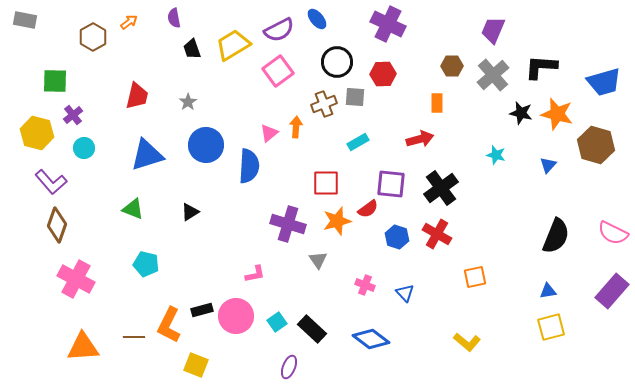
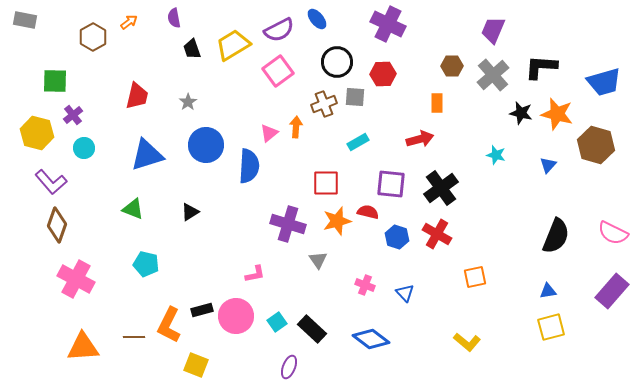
red semicircle at (368, 209): moved 3 px down; rotated 130 degrees counterclockwise
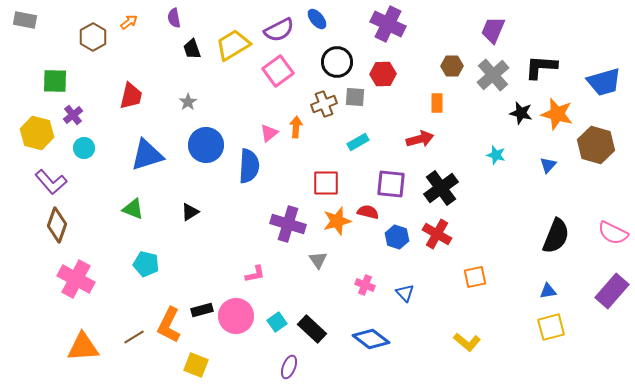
red trapezoid at (137, 96): moved 6 px left
brown line at (134, 337): rotated 30 degrees counterclockwise
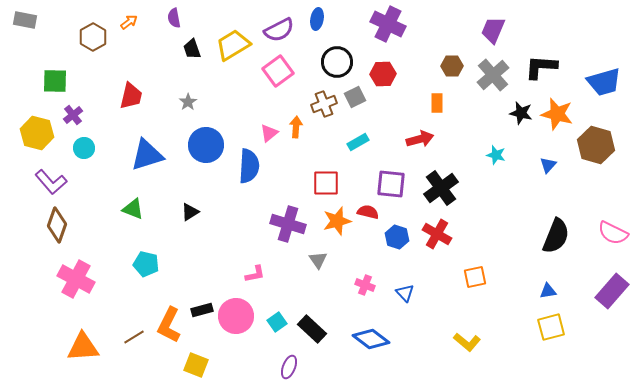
blue ellipse at (317, 19): rotated 50 degrees clockwise
gray square at (355, 97): rotated 30 degrees counterclockwise
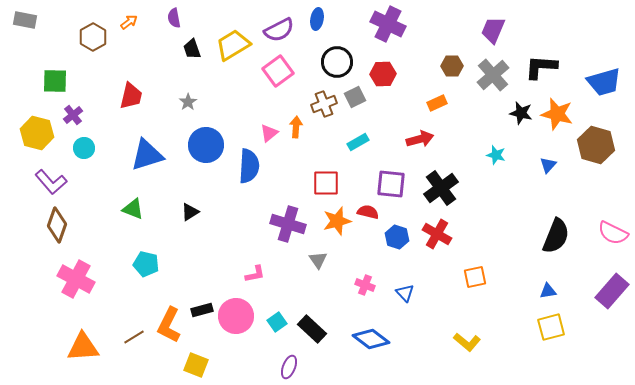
orange rectangle at (437, 103): rotated 66 degrees clockwise
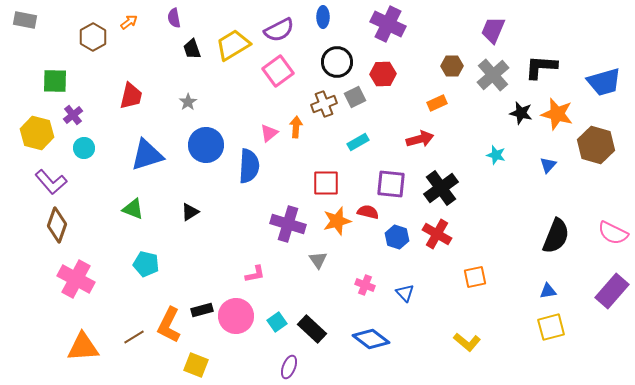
blue ellipse at (317, 19): moved 6 px right, 2 px up; rotated 10 degrees counterclockwise
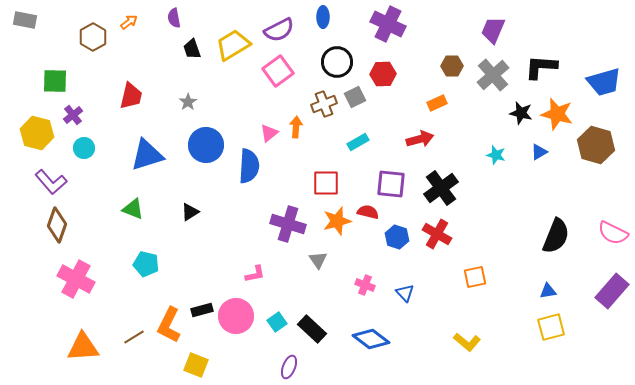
blue triangle at (548, 165): moved 9 px left, 13 px up; rotated 18 degrees clockwise
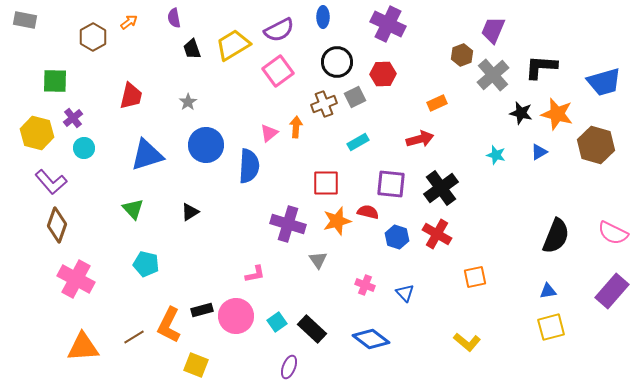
brown hexagon at (452, 66): moved 10 px right, 11 px up; rotated 20 degrees counterclockwise
purple cross at (73, 115): moved 3 px down
green triangle at (133, 209): rotated 25 degrees clockwise
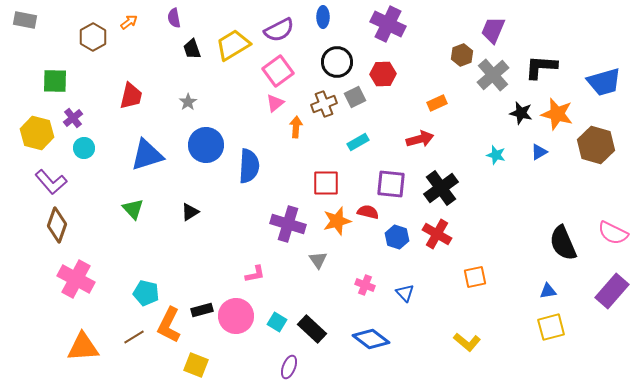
pink triangle at (269, 133): moved 6 px right, 30 px up
black semicircle at (556, 236): moved 7 px right, 7 px down; rotated 135 degrees clockwise
cyan pentagon at (146, 264): moved 29 px down
cyan square at (277, 322): rotated 24 degrees counterclockwise
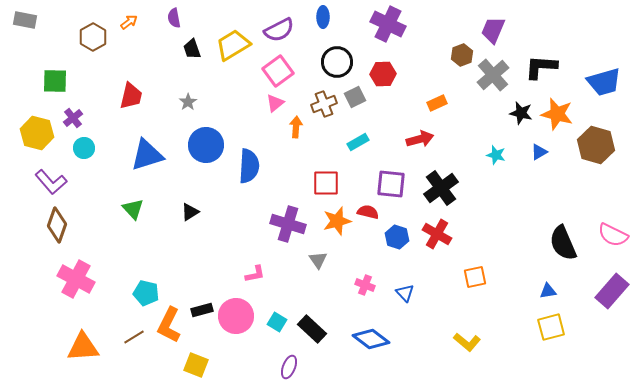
pink semicircle at (613, 233): moved 2 px down
